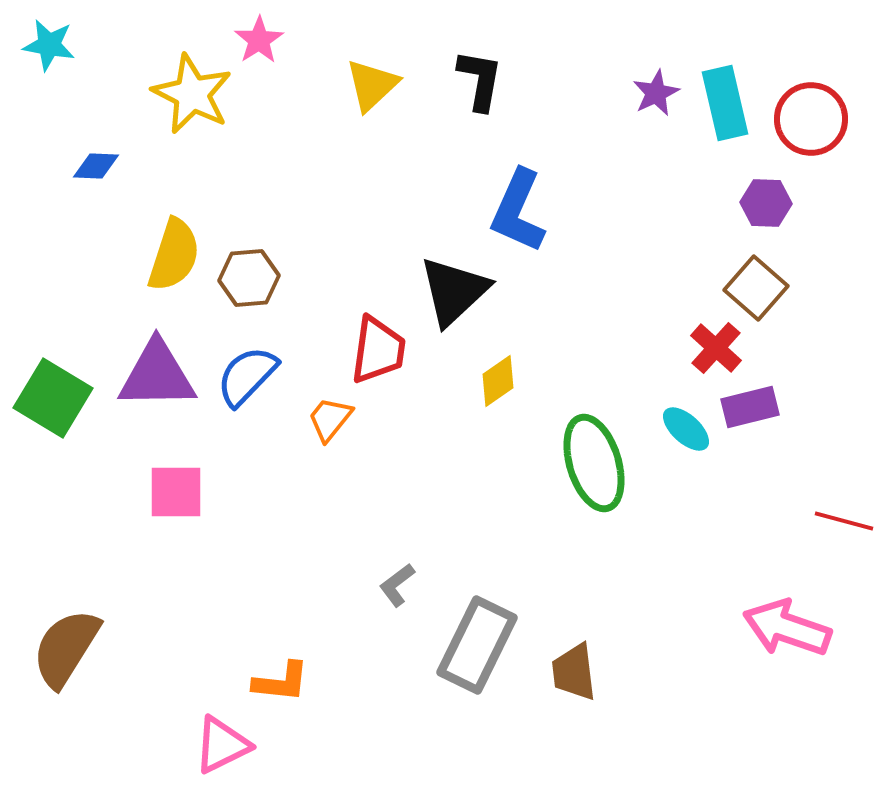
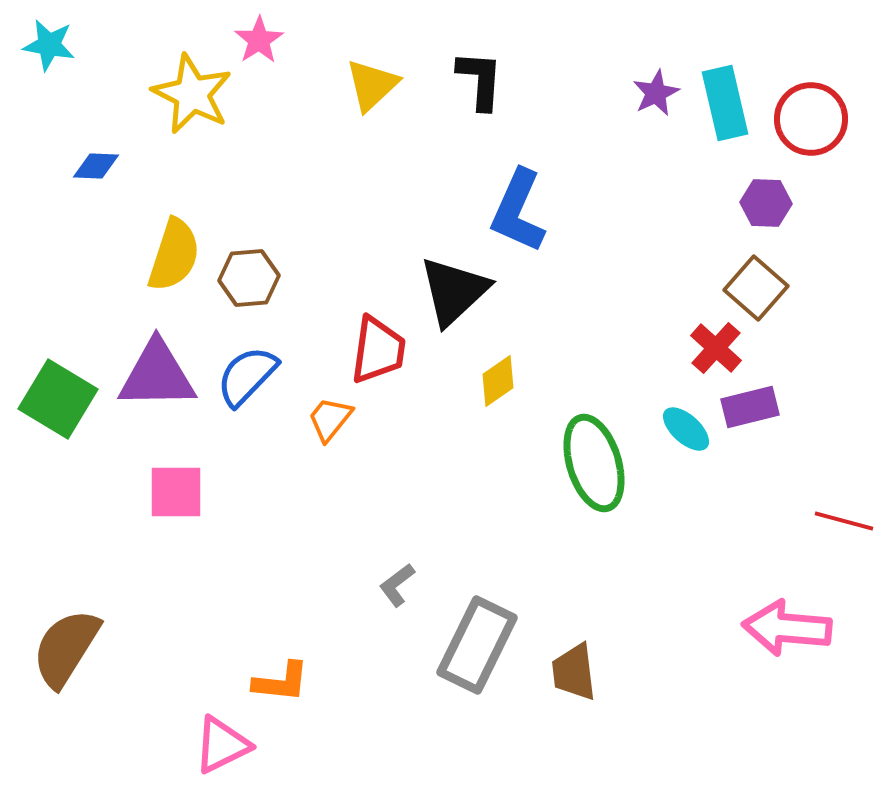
black L-shape: rotated 6 degrees counterclockwise
green square: moved 5 px right, 1 px down
pink arrow: rotated 14 degrees counterclockwise
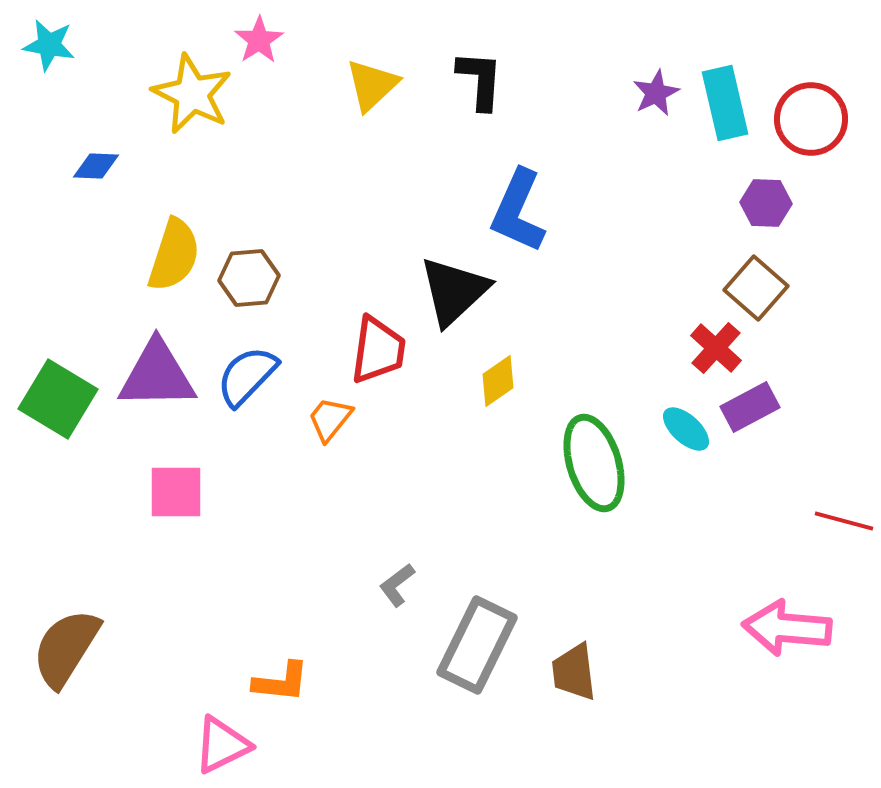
purple rectangle: rotated 14 degrees counterclockwise
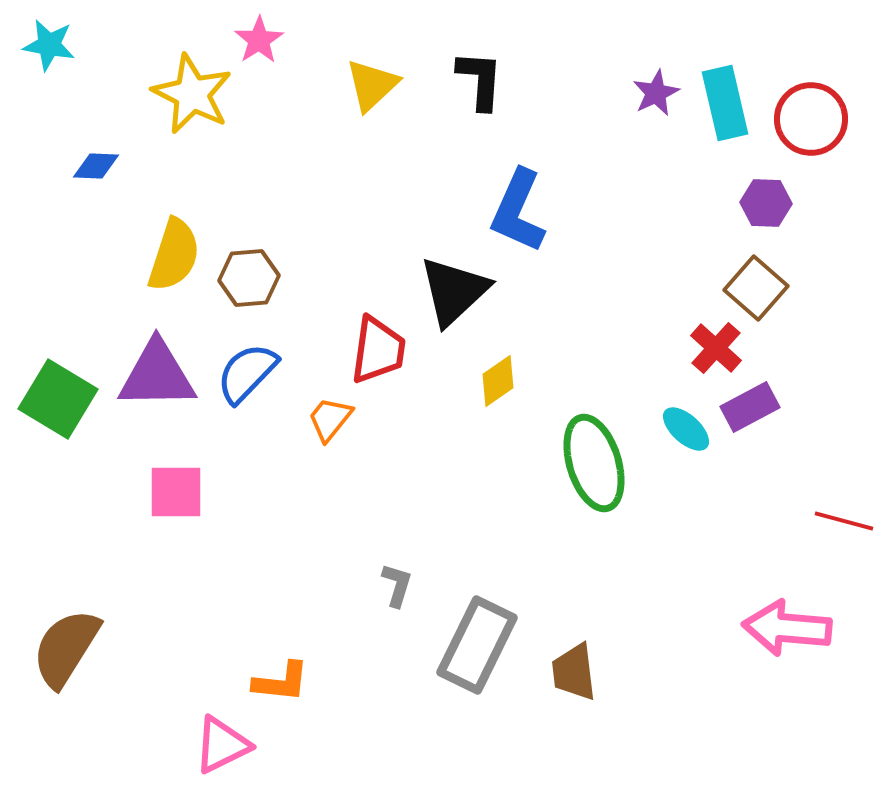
blue semicircle: moved 3 px up
gray L-shape: rotated 144 degrees clockwise
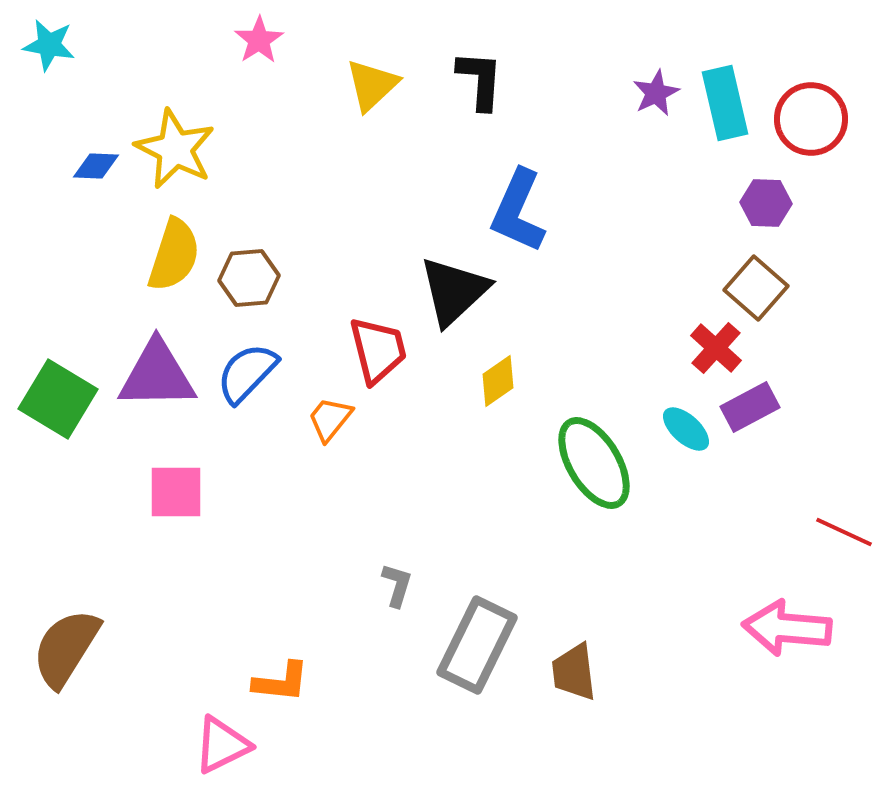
yellow star: moved 17 px left, 55 px down
red trapezoid: rotated 22 degrees counterclockwise
green ellipse: rotated 14 degrees counterclockwise
red line: moved 11 px down; rotated 10 degrees clockwise
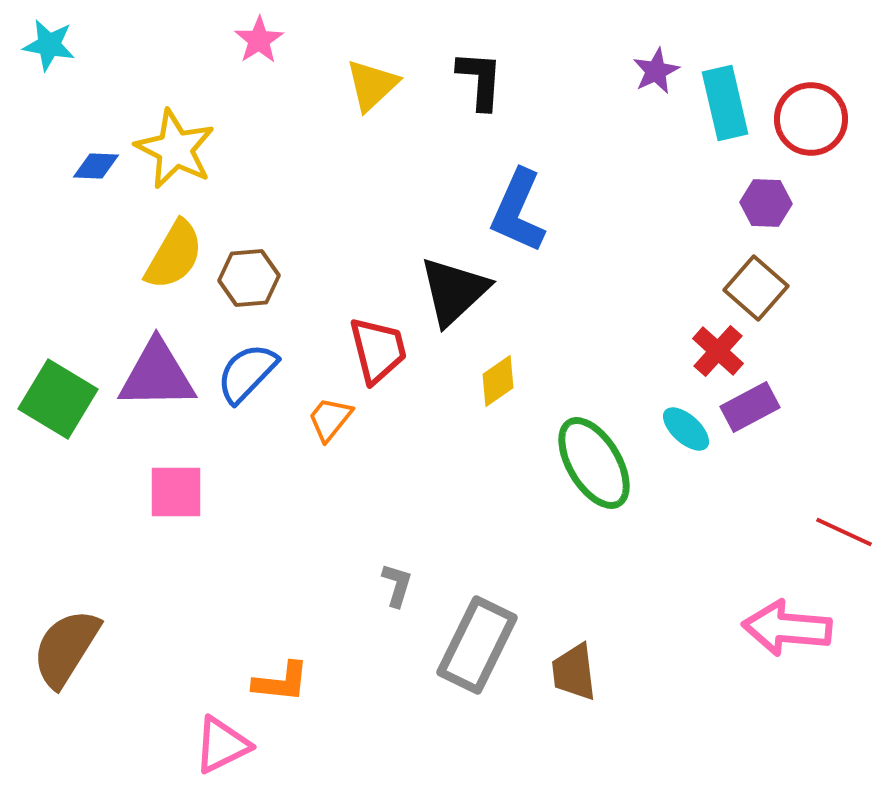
purple star: moved 22 px up
yellow semicircle: rotated 12 degrees clockwise
red cross: moved 2 px right, 3 px down
